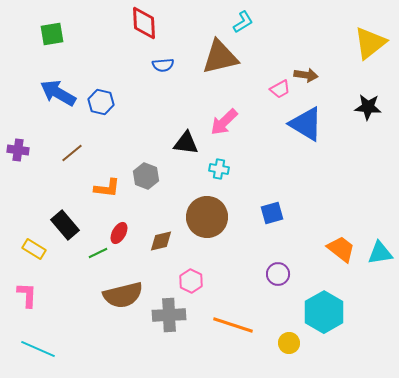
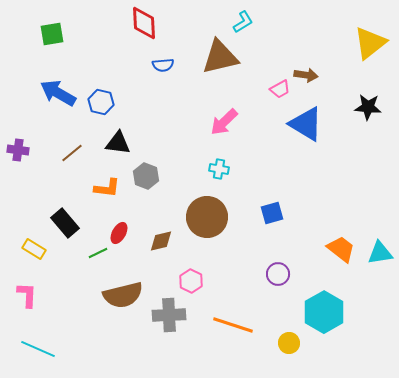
black triangle: moved 68 px left
black rectangle: moved 2 px up
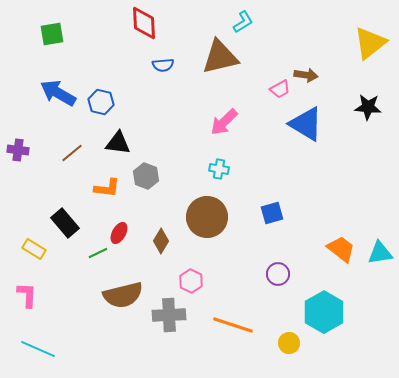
brown diamond: rotated 45 degrees counterclockwise
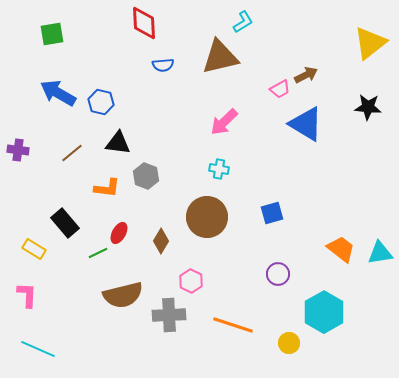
brown arrow: rotated 35 degrees counterclockwise
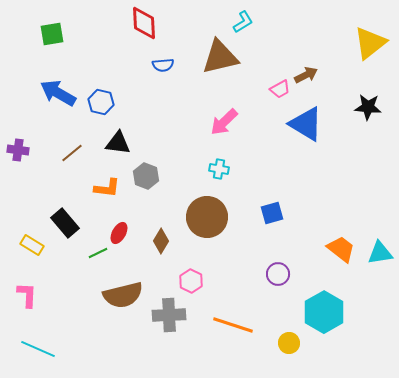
yellow rectangle: moved 2 px left, 4 px up
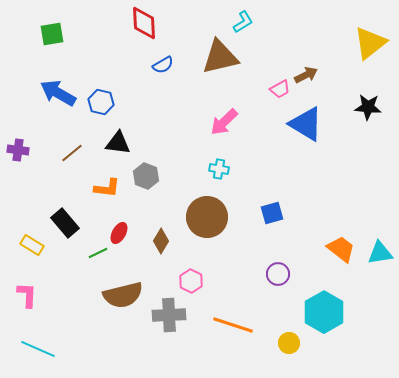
blue semicircle: rotated 25 degrees counterclockwise
